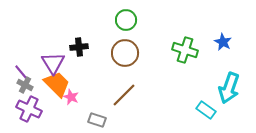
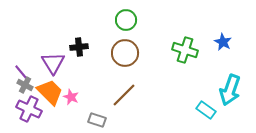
orange trapezoid: moved 7 px left, 8 px down
cyan arrow: moved 1 px right, 2 px down
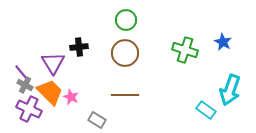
brown line: moved 1 px right; rotated 44 degrees clockwise
gray rectangle: rotated 12 degrees clockwise
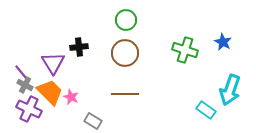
brown line: moved 1 px up
gray rectangle: moved 4 px left, 1 px down
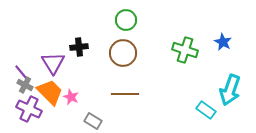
brown circle: moved 2 px left
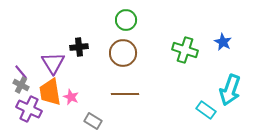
gray cross: moved 4 px left
orange trapezoid: rotated 144 degrees counterclockwise
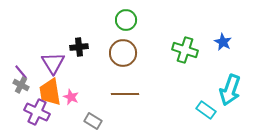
purple cross: moved 8 px right, 3 px down
